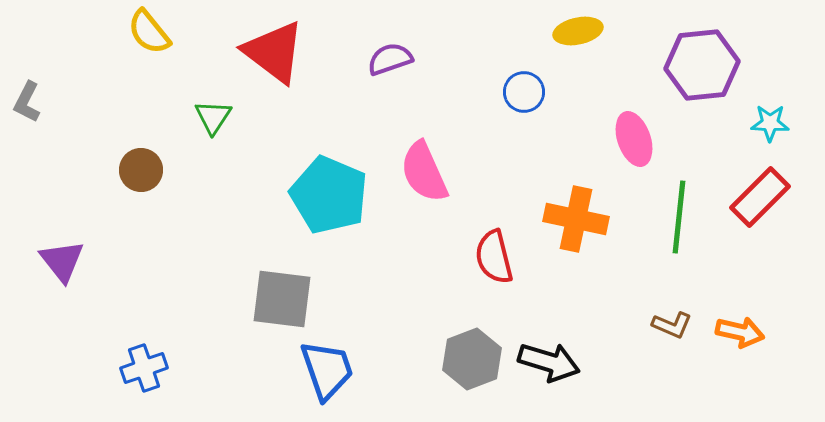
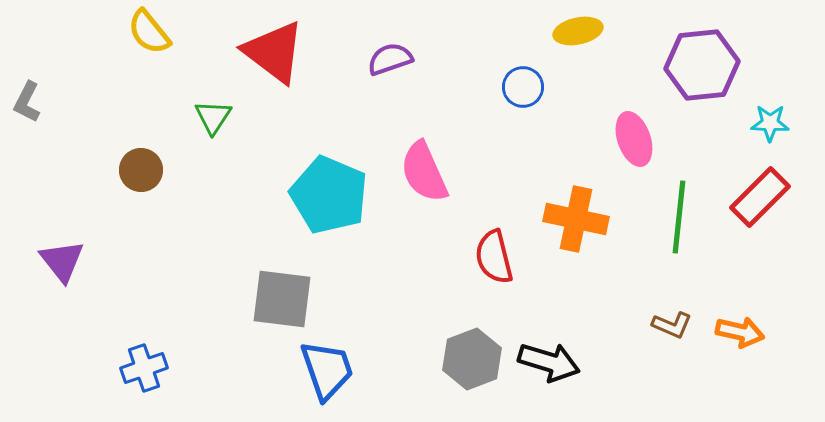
blue circle: moved 1 px left, 5 px up
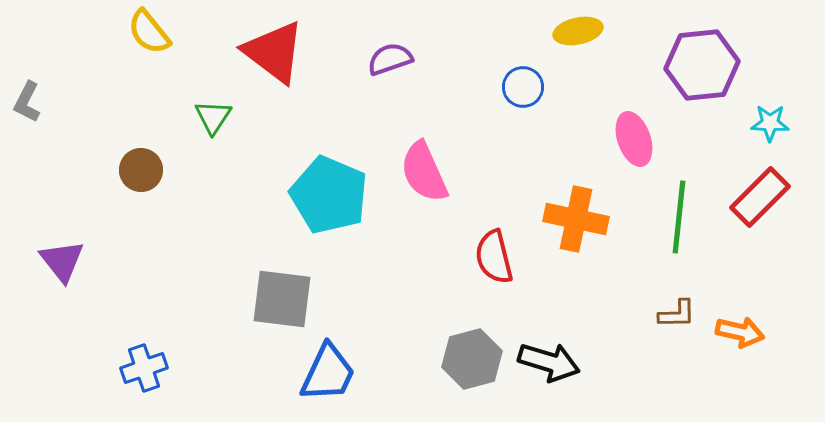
brown L-shape: moved 5 px right, 11 px up; rotated 24 degrees counterclockwise
gray hexagon: rotated 6 degrees clockwise
blue trapezoid: moved 1 px right, 3 px down; rotated 44 degrees clockwise
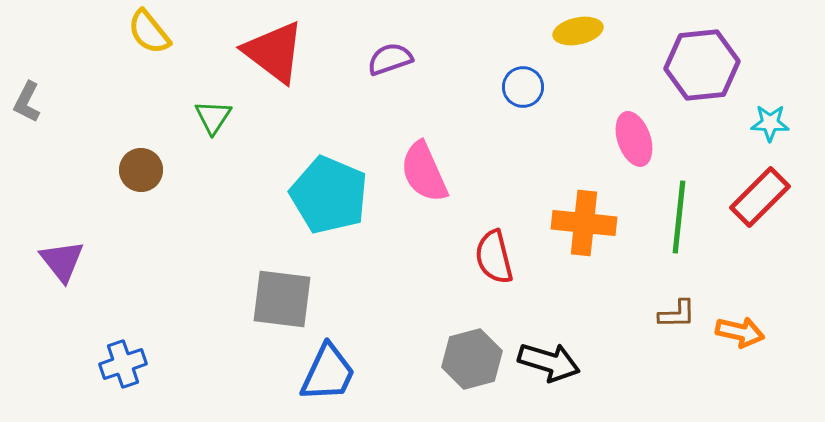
orange cross: moved 8 px right, 4 px down; rotated 6 degrees counterclockwise
blue cross: moved 21 px left, 4 px up
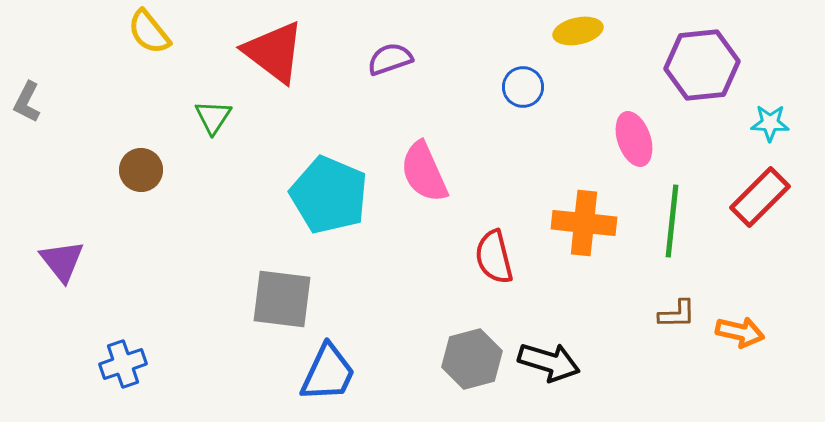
green line: moved 7 px left, 4 px down
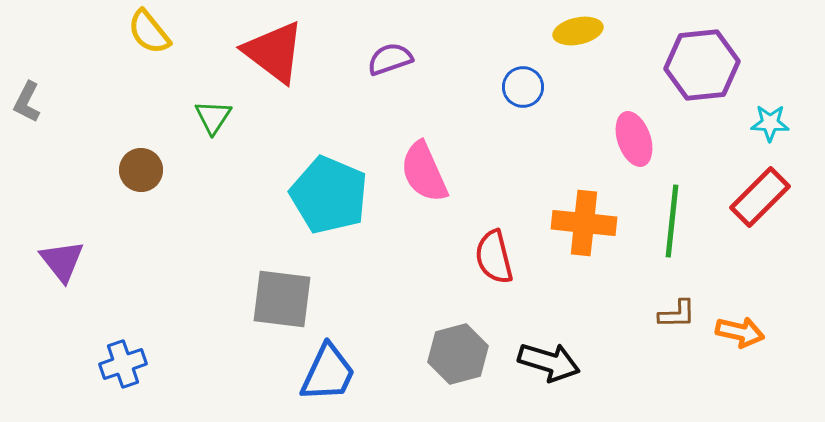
gray hexagon: moved 14 px left, 5 px up
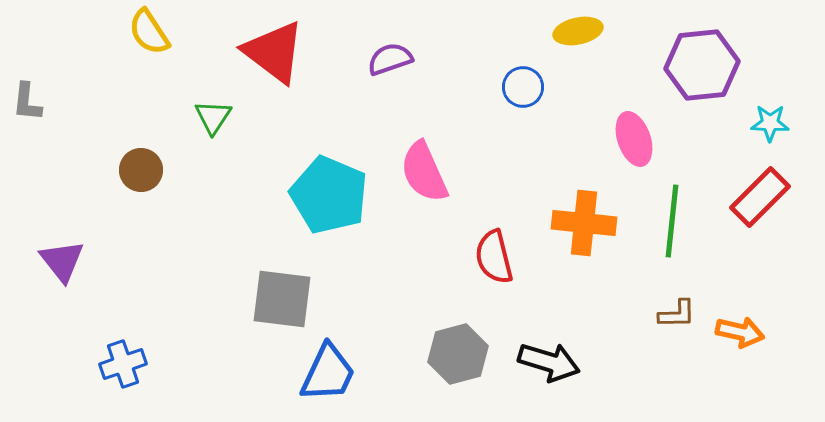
yellow semicircle: rotated 6 degrees clockwise
gray L-shape: rotated 21 degrees counterclockwise
